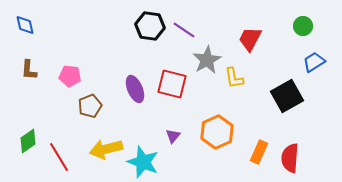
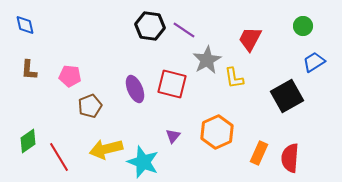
orange rectangle: moved 1 px down
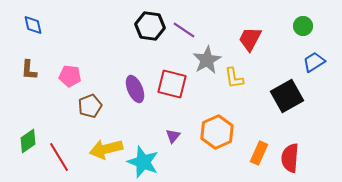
blue diamond: moved 8 px right
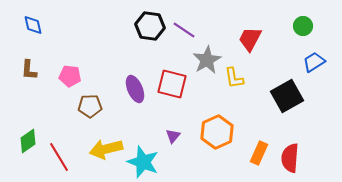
brown pentagon: rotated 20 degrees clockwise
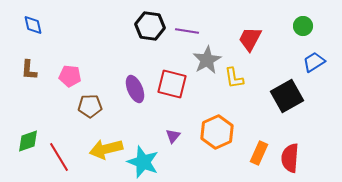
purple line: moved 3 px right, 1 px down; rotated 25 degrees counterclockwise
green diamond: rotated 15 degrees clockwise
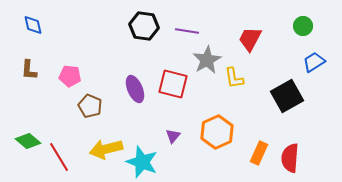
black hexagon: moved 6 px left
red square: moved 1 px right
brown pentagon: rotated 25 degrees clockwise
green diamond: rotated 60 degrees clockwise
cyan star: moved 1 px left
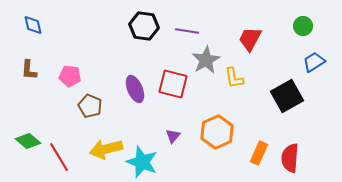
gray star: moved 1 px left
